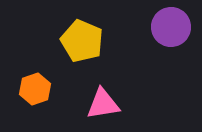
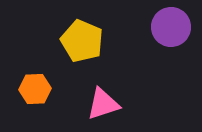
orange hexagon: rotated 16 degrees clockwise
pink triangle: rotated 9 degrees counterclockwise
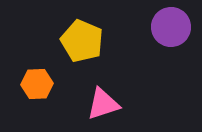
orange hexagon: moved 2 px right, 5 px up
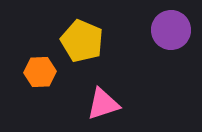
purple circle: moved 3 px down
orange hexagon: moved 3 px right, 12 px up
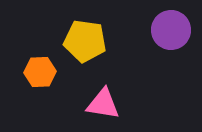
yellow pentagon: moved 3 px right; rotated 15 degrees counterclockwise
pink triangle: rotated 27 degrees clockwise
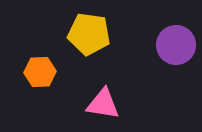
purple circle: moved 5 px right, 15 px down
yellow pentagon: moved 4 px right, 7 px up
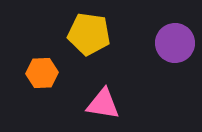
purple circle: moved 1 px left, 2 px up
orange hexagon: moved 2 px right, 1 px down
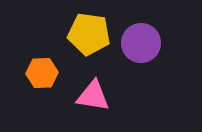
purple circle: moved 34 px left
pink triangle: moved 10 px left, 8 px up
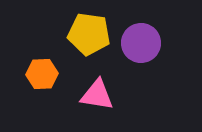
orange hexagon: moved 1 px down
pink triangle: moved 4 px right, 1 px up
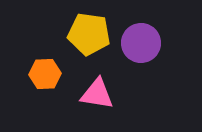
orange hexagon: moved 3 px right
pink triangle: moved 1 px up
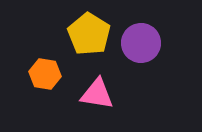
yellow pentagon: rotated 24 degrees clockwise
orange hexagon: rotated 12 degrees clockwise
